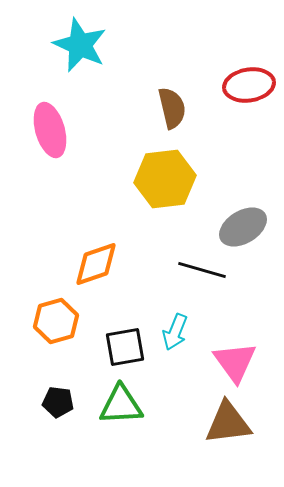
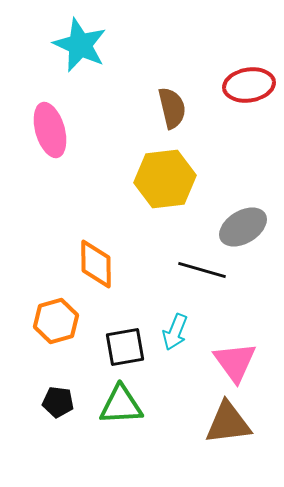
orange diamond: rotated 72 degrees counterclockwise
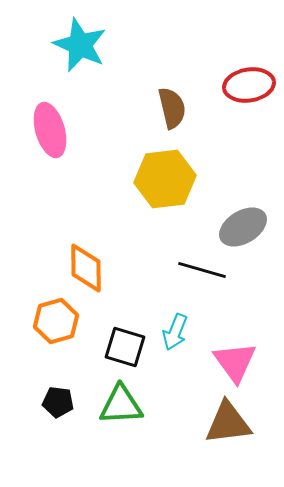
orange diamond: moved 10 px left, 4 px down
black square: rotated 27 degrees clockwise
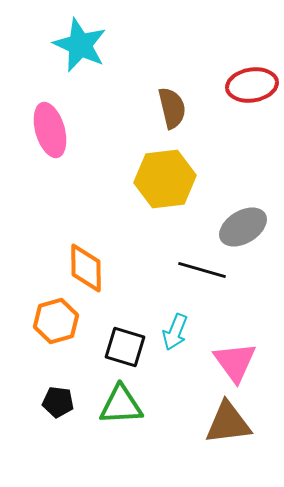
red ellipse: moved 3 px right
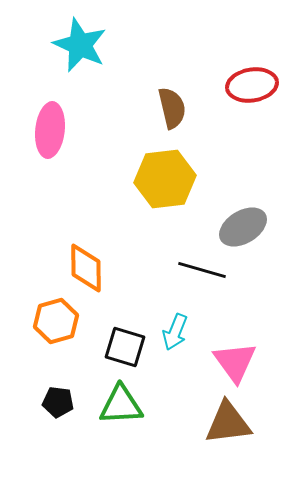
pink ellipse: rotated 22 degrees clockwise
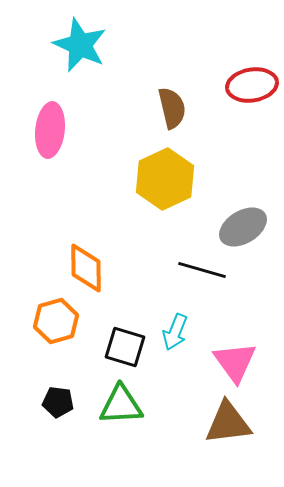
yellow hexagon: rotated 18 degrees counterclockwise
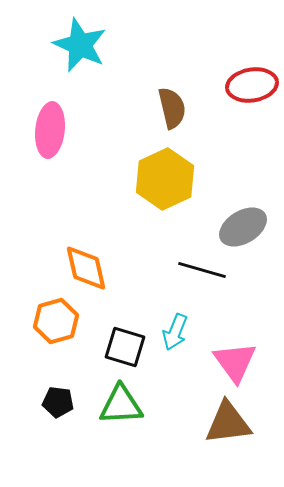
orange diamond: rotated 12 degrees counterclockwise
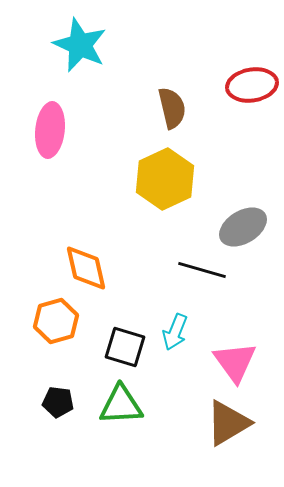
brown triangle: rotated 24 degrees counterclockwise
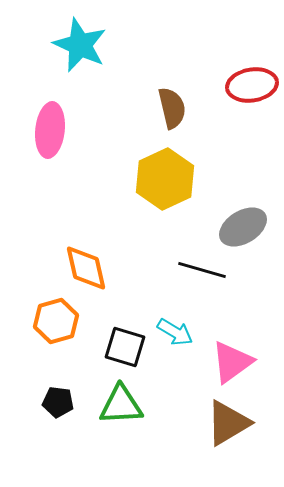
cyan arrow: rotated 81 degrees counterclockwise
pink triangle: moved 3 px left; rotated 30 degrees clockwise
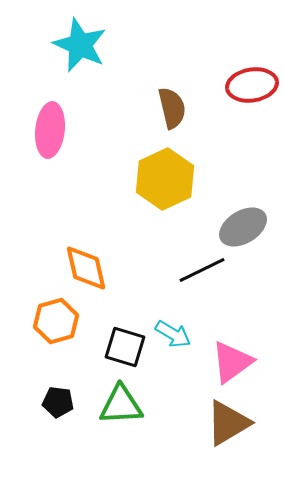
black line: rotated 42 degrees counterclockwise
cyan arrow: moved 2 px left, 2 px down
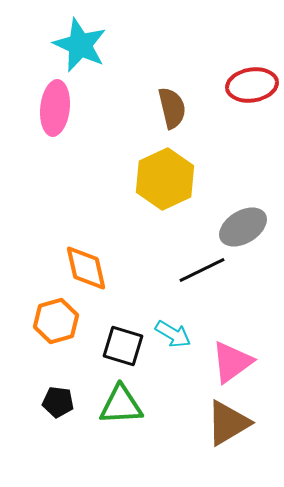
pink ellipse: moved 5 px right, 22 px up
black square: moved 2 px left, 1 px up
